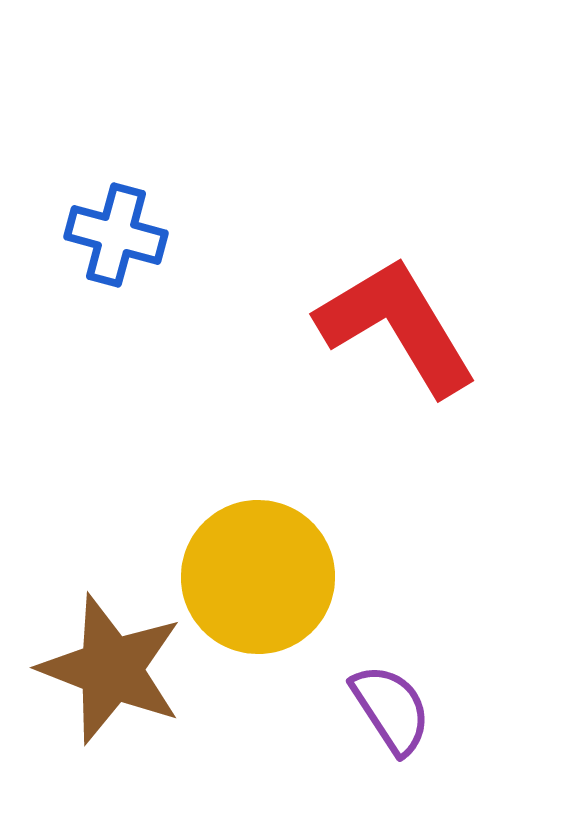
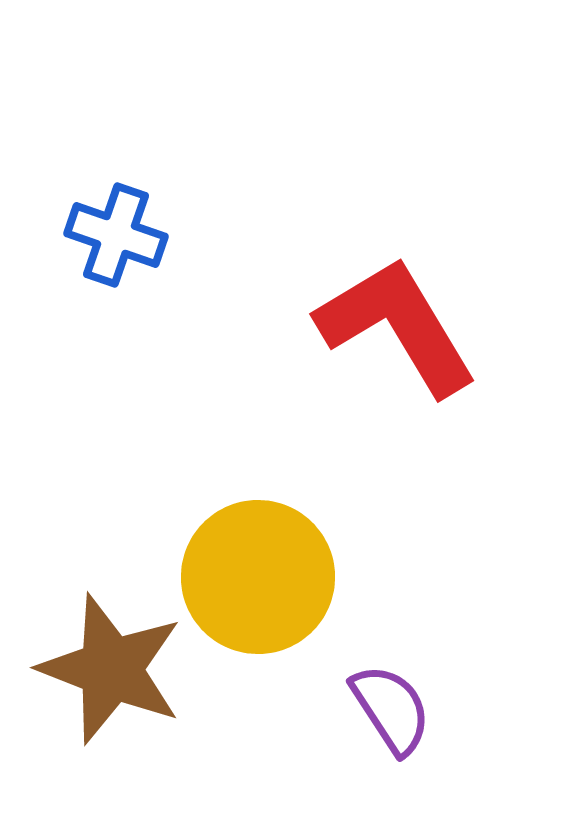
blue cross: rotated 4 degrees clockwise
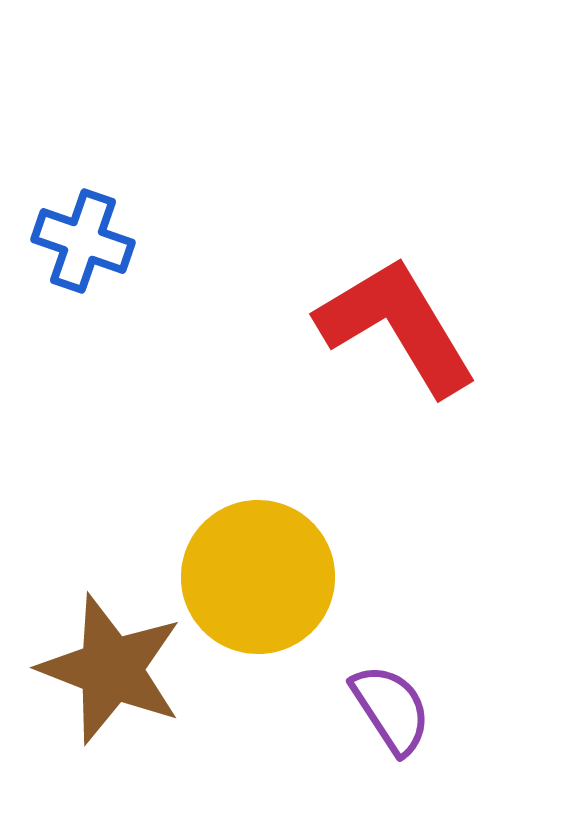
blue cross: moved 33 px left, 6 px down
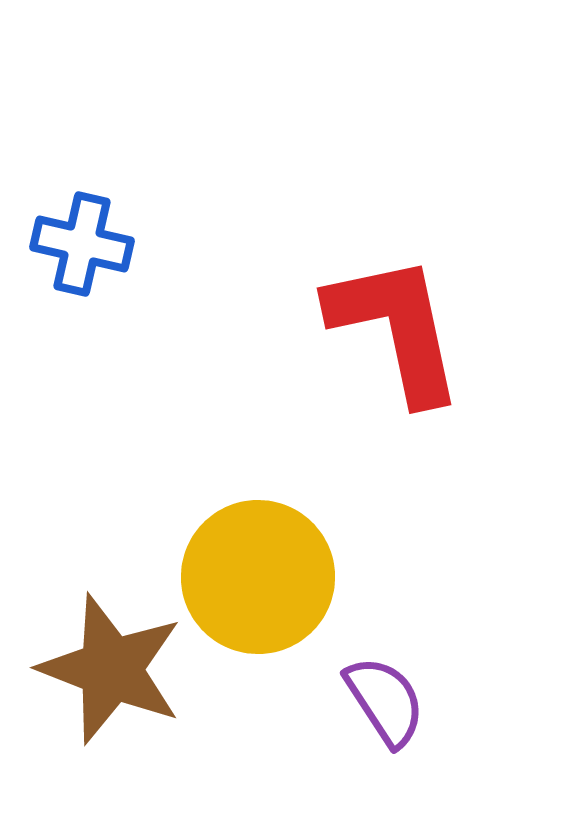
blue cross: moved 1 px left, 3 px down; rotated 6 degrees counterclockwise
red L-shape: moved 1 px left, 2 px down; rotated 19 degrees clockwise
purple semicircle: moved 6 px left, 8 px up
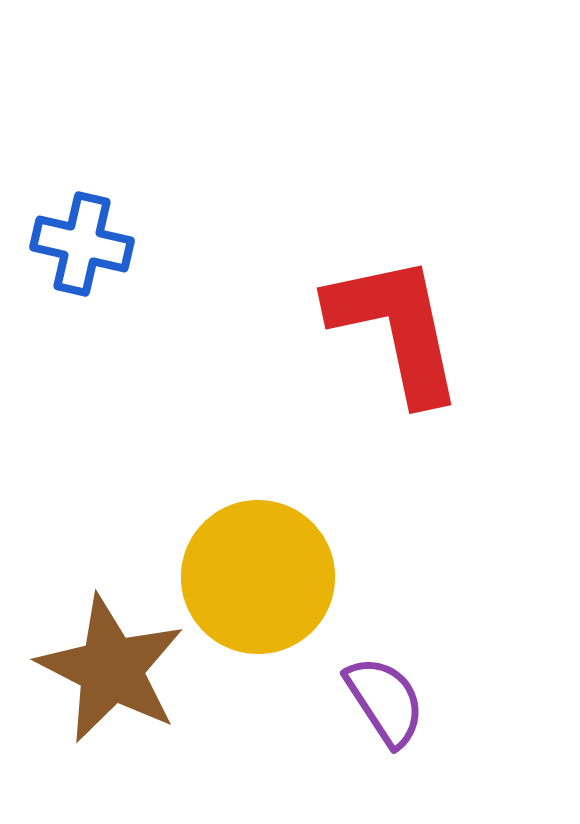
brown star: rotated 6 degrees clockwise
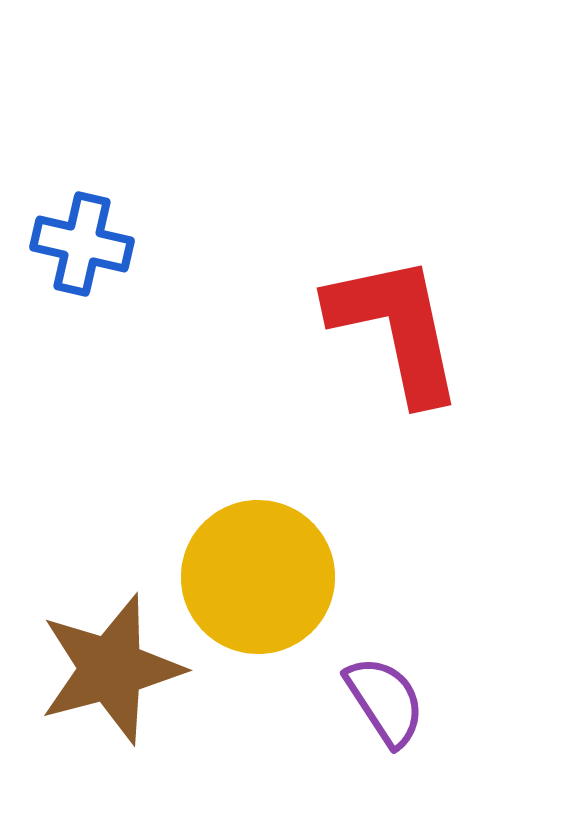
brown star: rotated 30 degrees clockwise
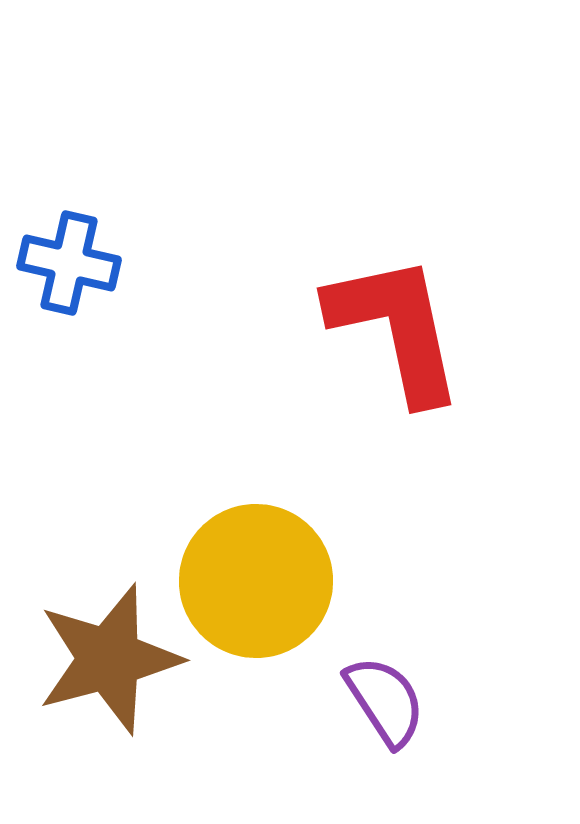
blue cross: moved 13 px left, 19 px down
yellow circle: moved 2 px left, 4 px down
brown star: moved 2 px left, 10 px up
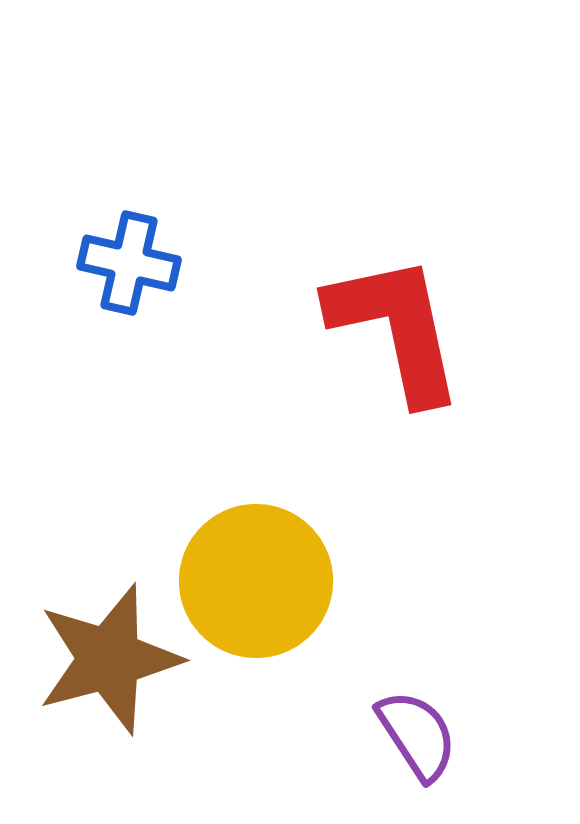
blue cross: moved 60 px right
purple semicircle: moved 32 px right, 34 px down
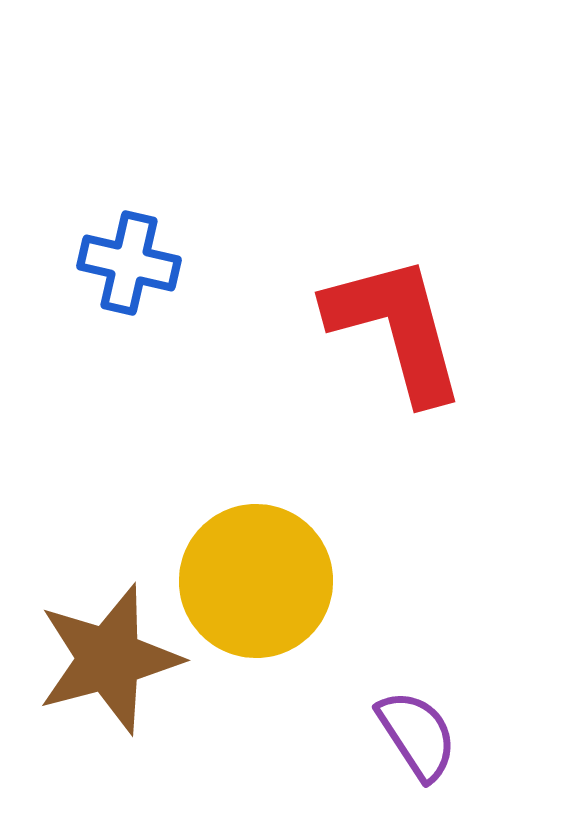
red L-shape: rotated 3 degrees counterclockwise
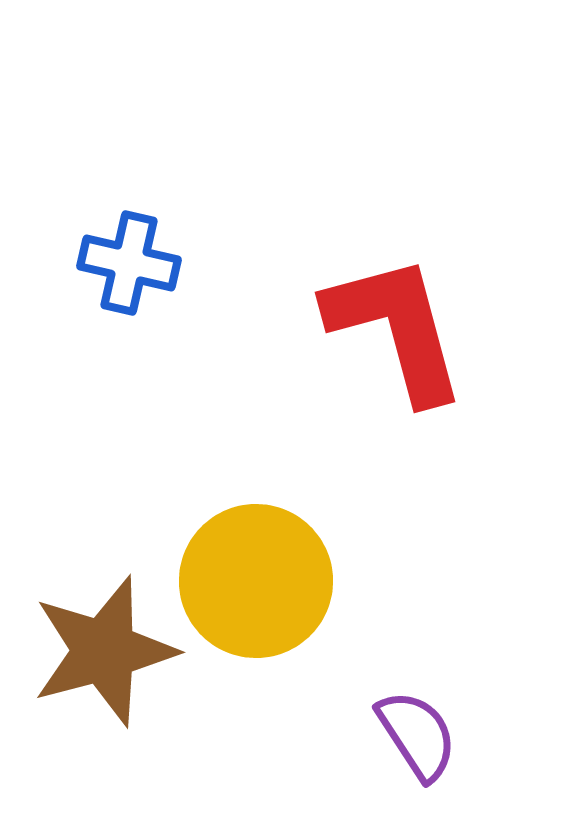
brown star: moved 5 px left, 8 px up
